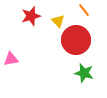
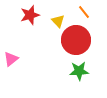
orange line: moved 2 px down
red star: moved 1 px left, 1 px up
pink triangle: rotated 28 degrees counterclockwise
green star: moved 5 px left, 2 px up; rotated 18 degrees counterclockwise
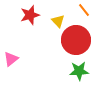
orange line: moved 2 px up
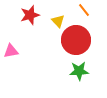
pink triangle: moved 8 px up; rotated 28 degrees clockwise
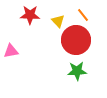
orange line: moved 1 px left, 5 px down
red star: rotated 18 degrees clockwise
green star: moved 2 px left
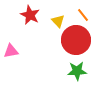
red star: rotated 24 degrees clockwise
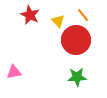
pink triangle: moved 3 px right, 21 px down
green star: moved 6 px down
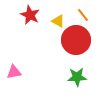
yellow triangle: rotated 16 degrees counterclockwise
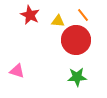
yellow triangle: rotated 24 degrees counterclockwise
pink triangle: moved 3 px right, 1 px up; rotated 28 degrees clockwise
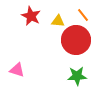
red star: moved 1 px right, 1 px down
pink triangle: moved 1 px up
green star: moved 1 px up
